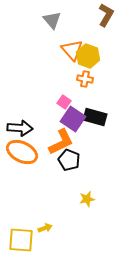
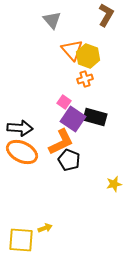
orange cross: rotated 28 degrees counterclockwise
yellow star: moved 27 px right, 15 px up
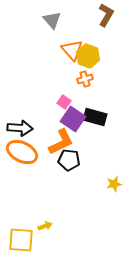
black pentagon: rotated 15 degrees counterclockwise
yellow arrow: moved 2 px up
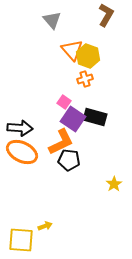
yellow star: rotated 21 degrees counterclockwise
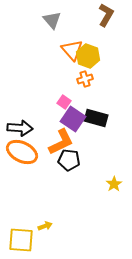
black rectangle: moved 1 px right, 1 px down
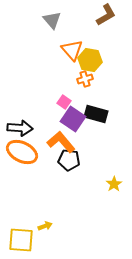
brown L-shape: rotated 30 degrees clockwise
yellow hexagon: moved 2 px right, 4 px down; rotated 10 degrees counterclockwise
black rectangle: moved 4 px up
orange L-shape: rotated 104 degrees counterclockwise
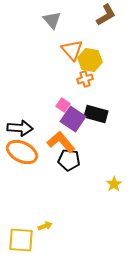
pink square: moved 1 px left, 3 px down
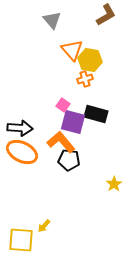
purple square: moved 3 px down; rotated 20 degrees counterclockwise
yellow arrow: moved 1 px left; rotated 152 degrees clockwise
